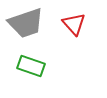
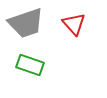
green rectangle: moved 1 px left, 1 px up
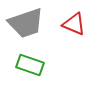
red triangle: rotated 25 degrees counterclockwise
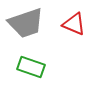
green rectangle: moved 1 px right, 2 px down
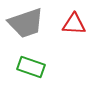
red triangle: rotated 20 degrees counterclockwise
